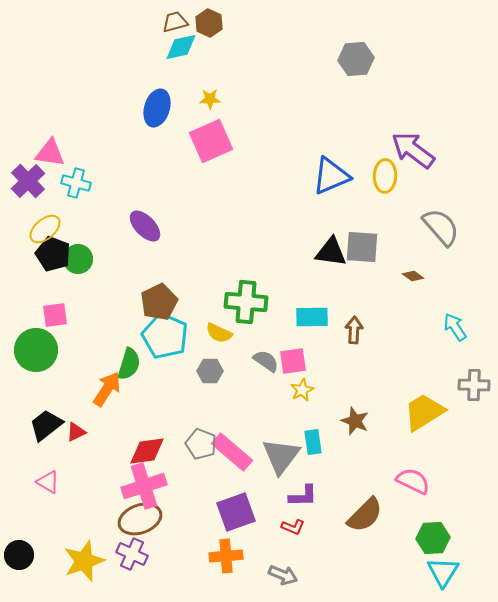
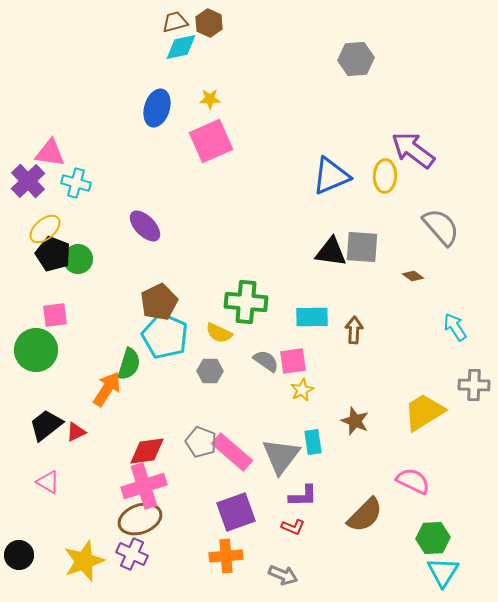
gray pentagon at (201, 444): moved 2 px up
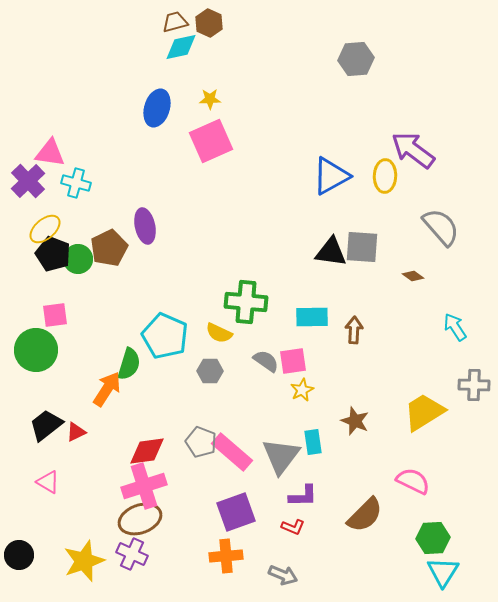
blue triangle at (331, 176): rotated 6 degrees counterclockwise
purple ellipse at (145, 226): rotated 32 degrees clockwise
brown pentagon at (159, 302): moved 50 px left, 54 px up
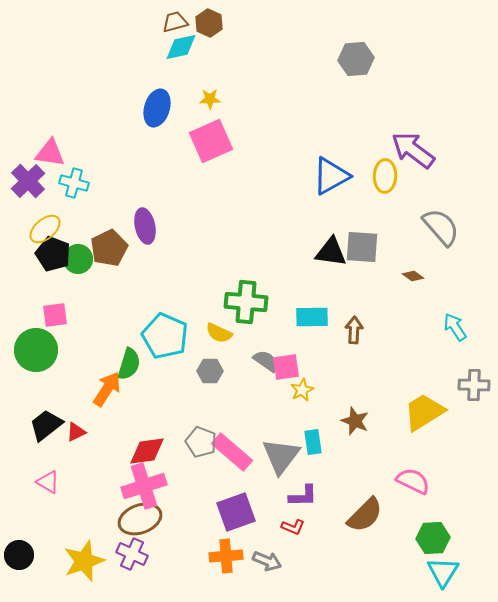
cyan cross at (76, 183): moved 2 px left
pink square at (293, 361): moved 7 px left, 6 px down
gray arrow at (283, 575): moved 16 px left, 14 px up
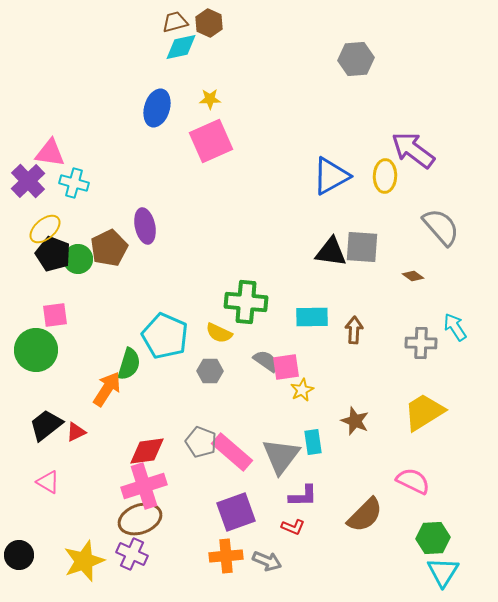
gray cross at (474, 385): moved 53 px left, 42 px up
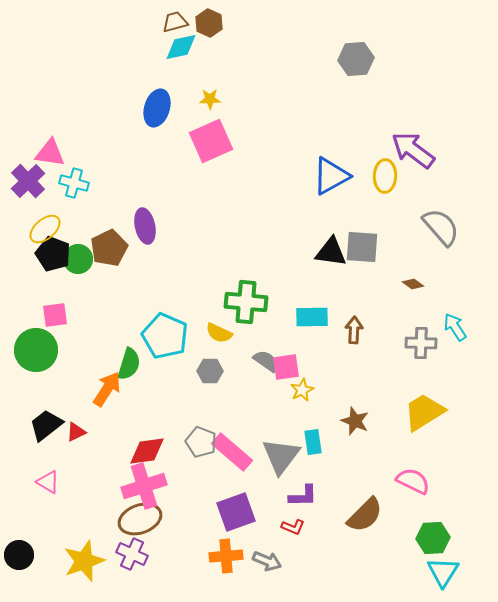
brown diamond at (413, 276): moved 8 px down
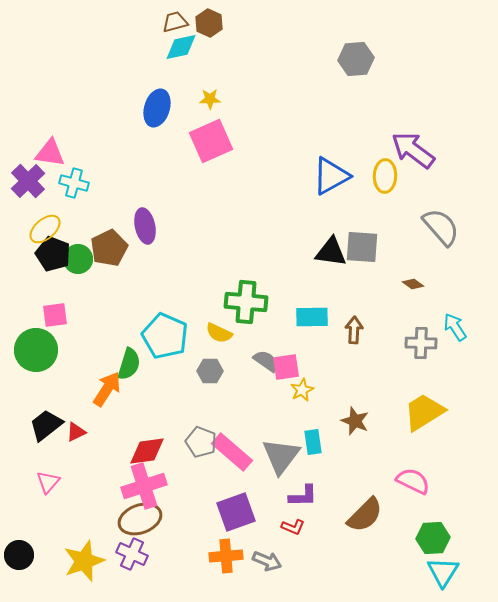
pink triangle at (48, 482): rotated 40 degrees clockwise
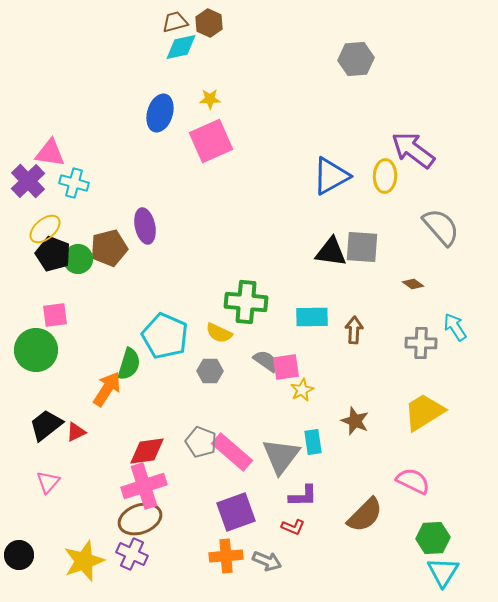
blue ellipse at (157, 108): moved 3 px right, 5 px down
brown pentagon at (109, 248): rotated 12 degrees clockwise
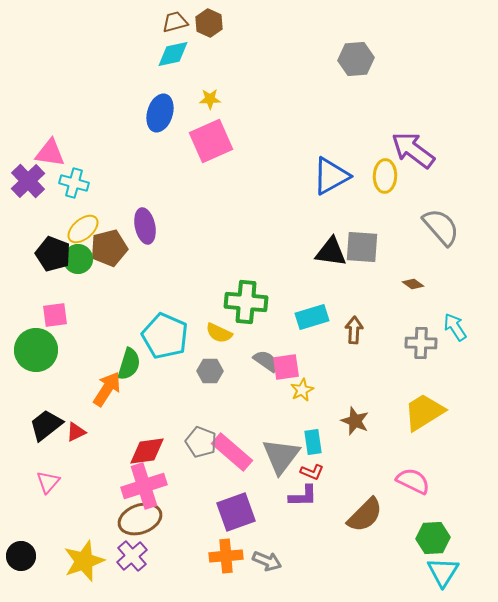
cyan diamond at (181, 47): moved 8 px left, 7 px down
yellow ellipse at (45, 229): moved 38 px right
cyan rectangle at (312, 317): rotated 16 degrees counterclockwise
red L-shape at (293, 527): moved 19 px right, 55 px up
purple cross at (132, 554): moved 2 px down; rotated 24 degrees clockwise
black circle at (19, 555): moved 2 px right, 1 px down
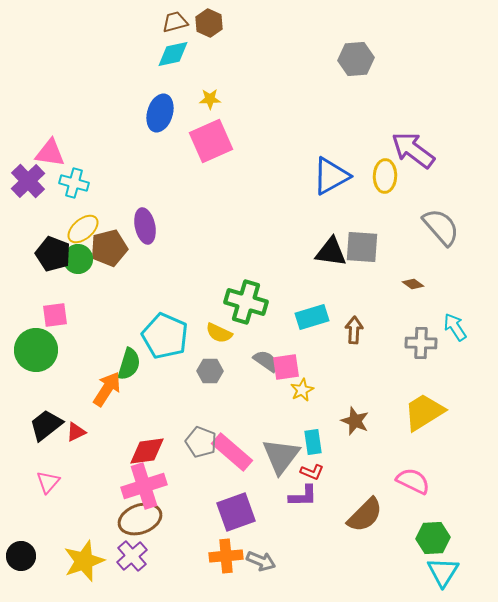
green cross at (246, 302): rotated 12 degrees clockwise
gray arrow at (267, 561): moved 6 px left
